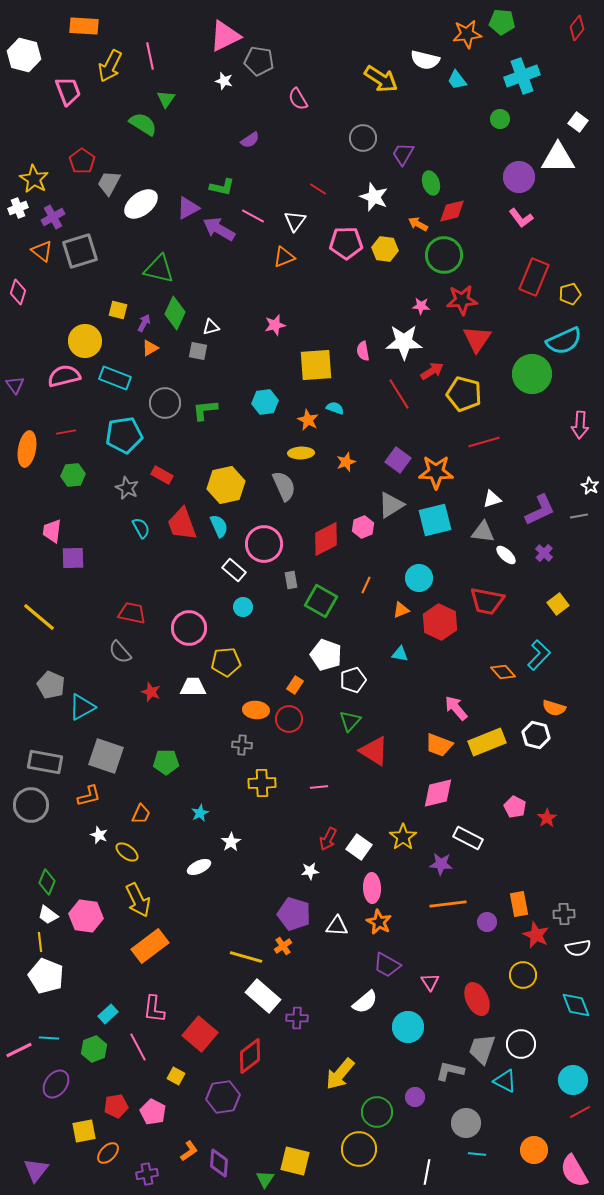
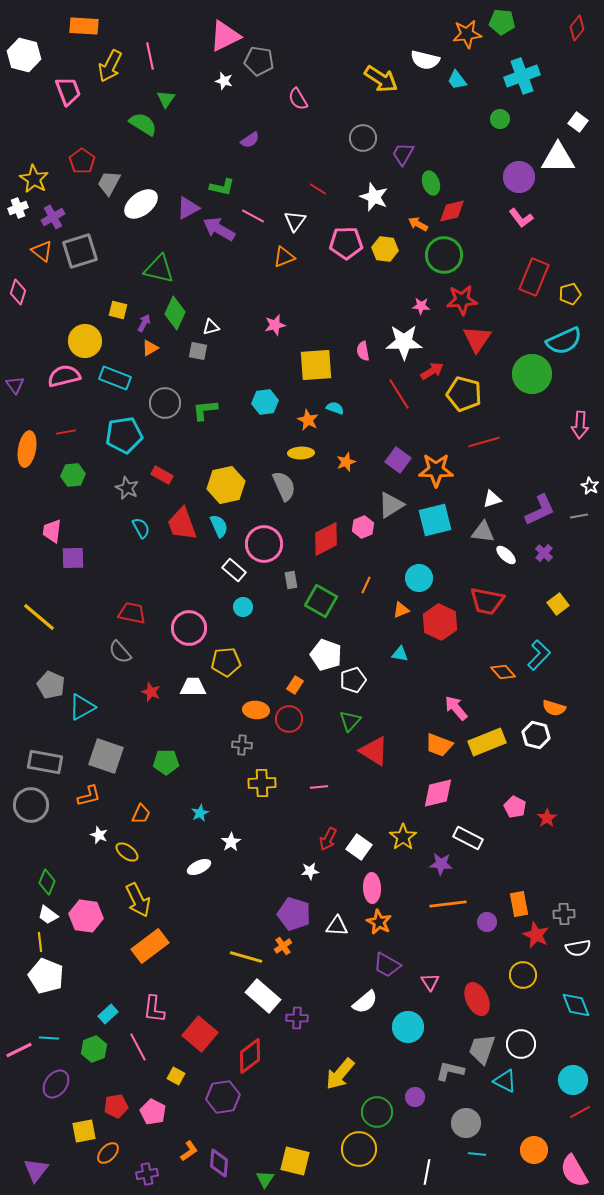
orange star at (436, 472): moved 2 px up
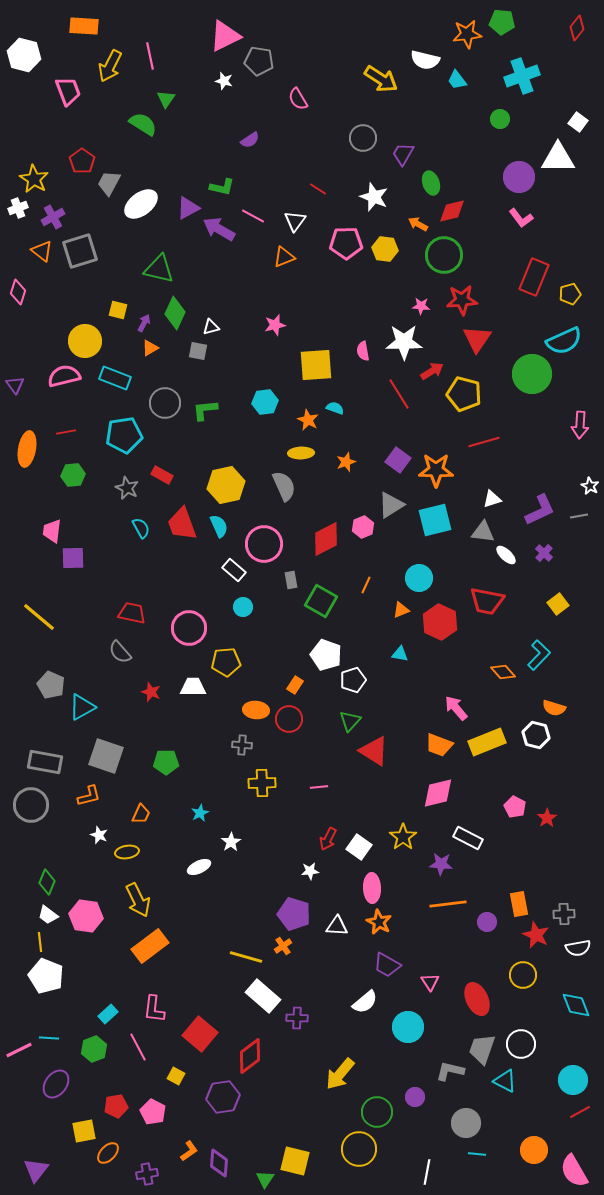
yellow ellipse at (127, 852): rotated 45 degrees counterclockwise
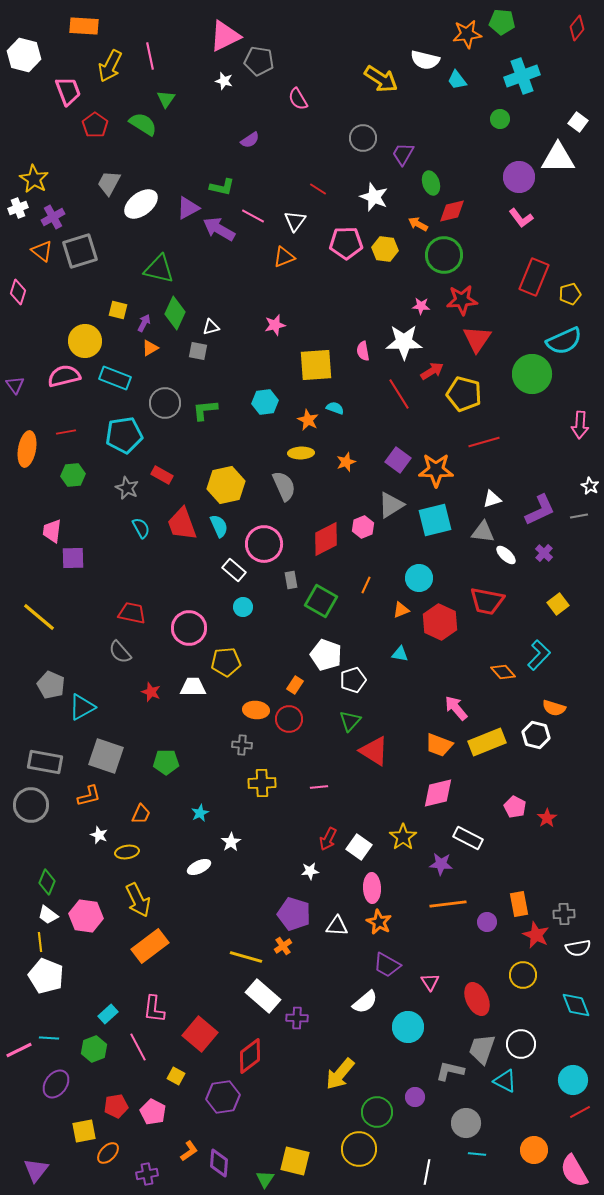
red pentagon at (82, 161): moved 13 px right, 36 px up
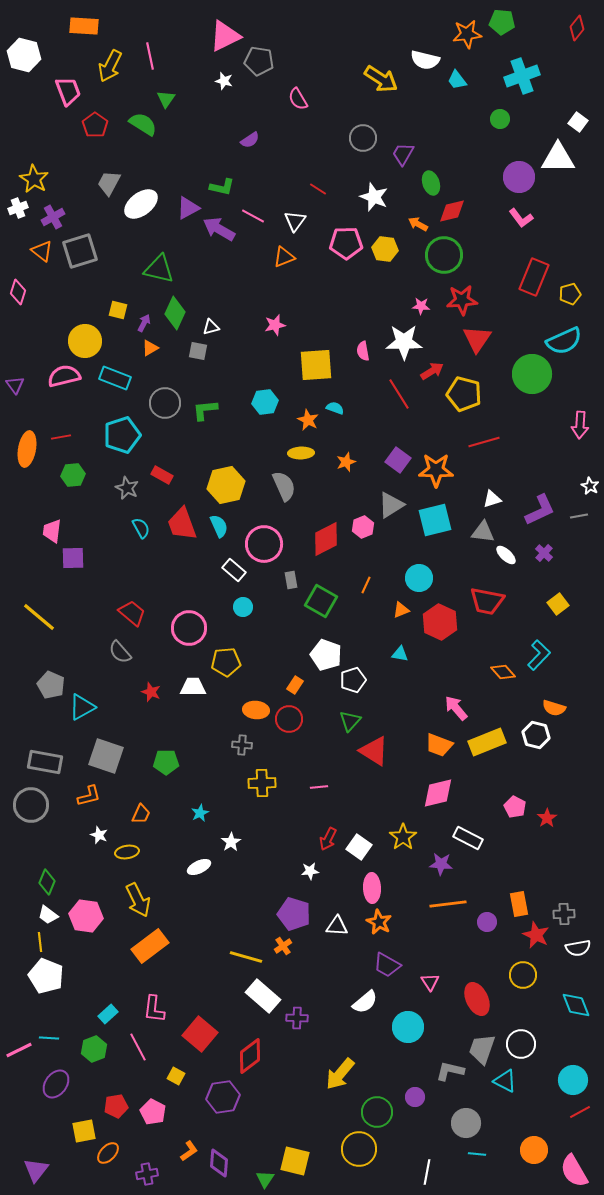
red line at (66, 432): moved 5 px left, 5 px down
cyan pentagon at (124, 435): moved 2 px left; rotated 9 degrees counterclockwise
red trapezoid at (132, 613): rotated 28 degrees clockwise
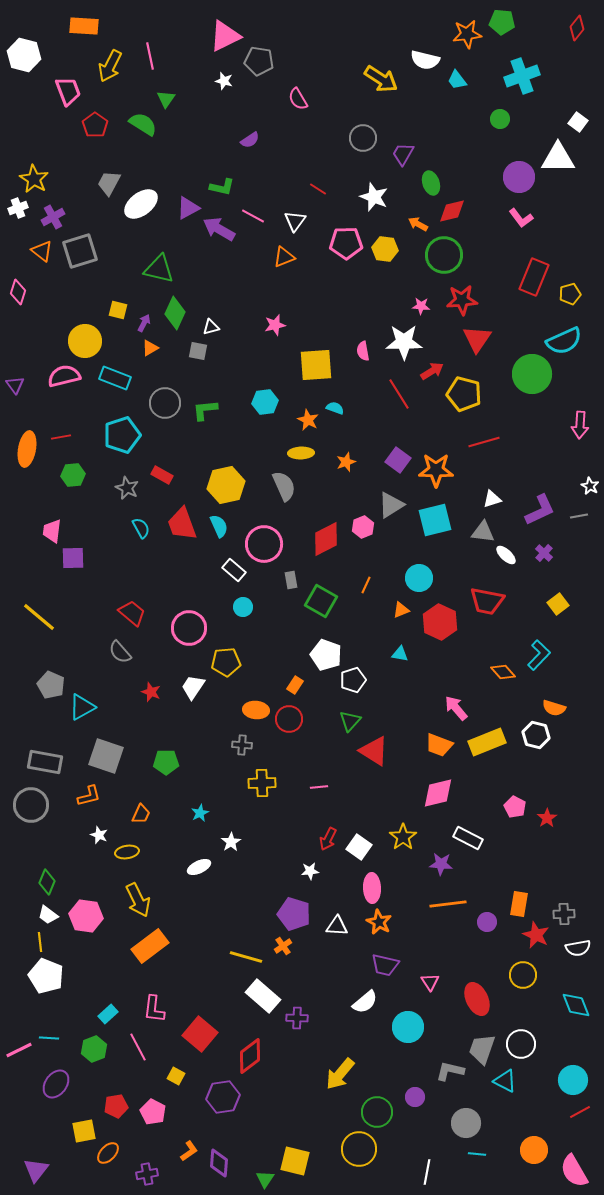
white trapezoid at (193, 687): rotated 56 degrees counterclockwise
orange rectangle at (519, 904): rotated 20 degrees clockwise
purple trapezoid at (387, 965): moved 2 px left; rotated 16 degrees counterclockwise
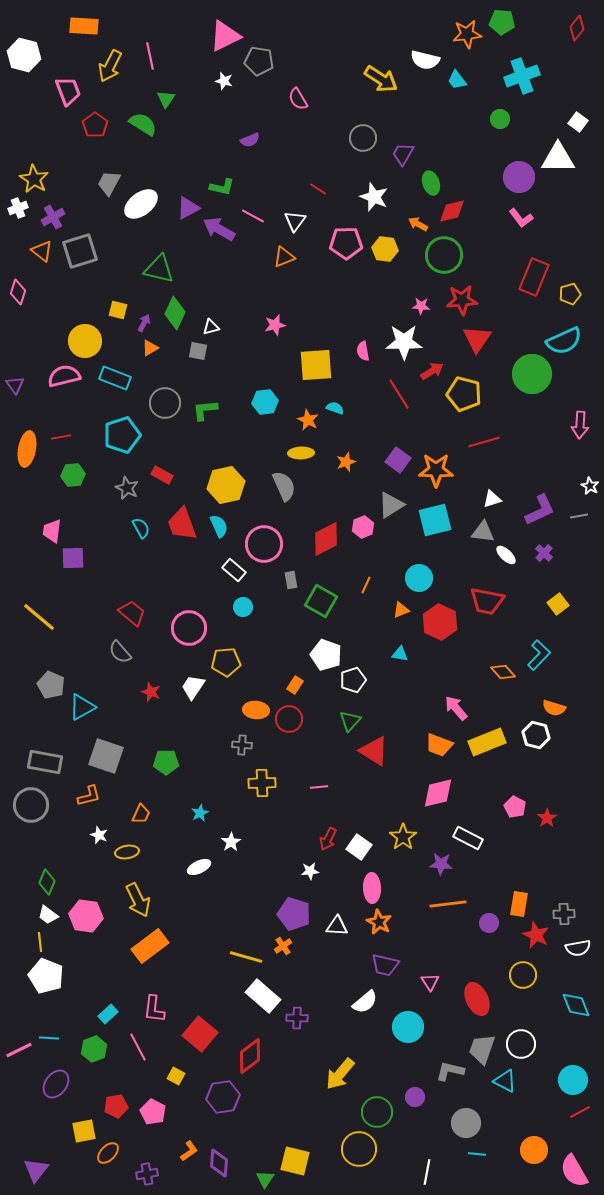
purple semicircle at (250, 140): rotated 12 degrees clockwise
purple circle at (487, 922): moved 2 px right, 1 px down
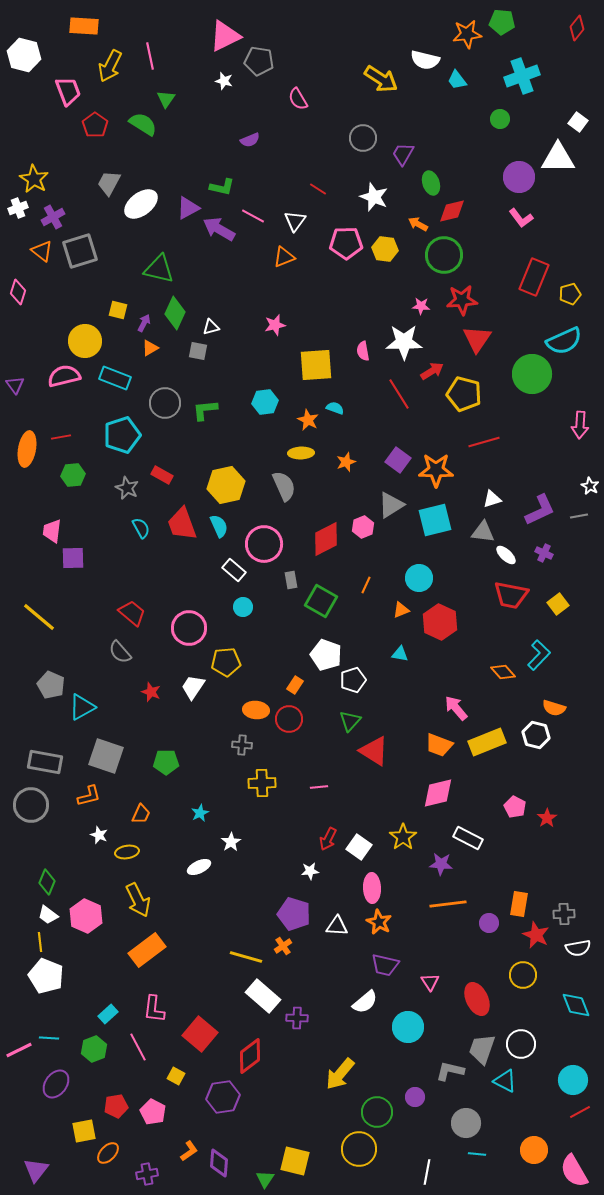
purple cross at (544, 553): rotated 18 degrees counterclockwise
red trapezoid at (487, 601): moved 24 px right, 6 px up
pink hexagon at (86, 916): rotated 16 degrees clockwise
orange rectangle at (150, 946): moved 3 px left, 4 px down
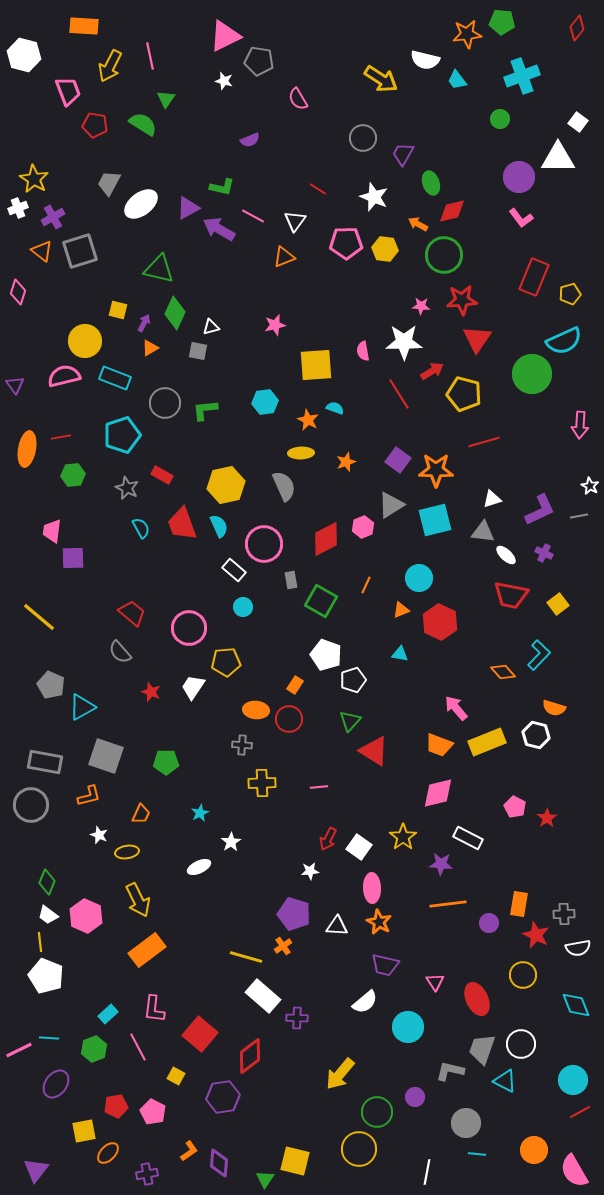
red pentagon at (95, 125): rotated 25 degrees counterclockwise
pink triangle at (430, 982): moved 5 px right
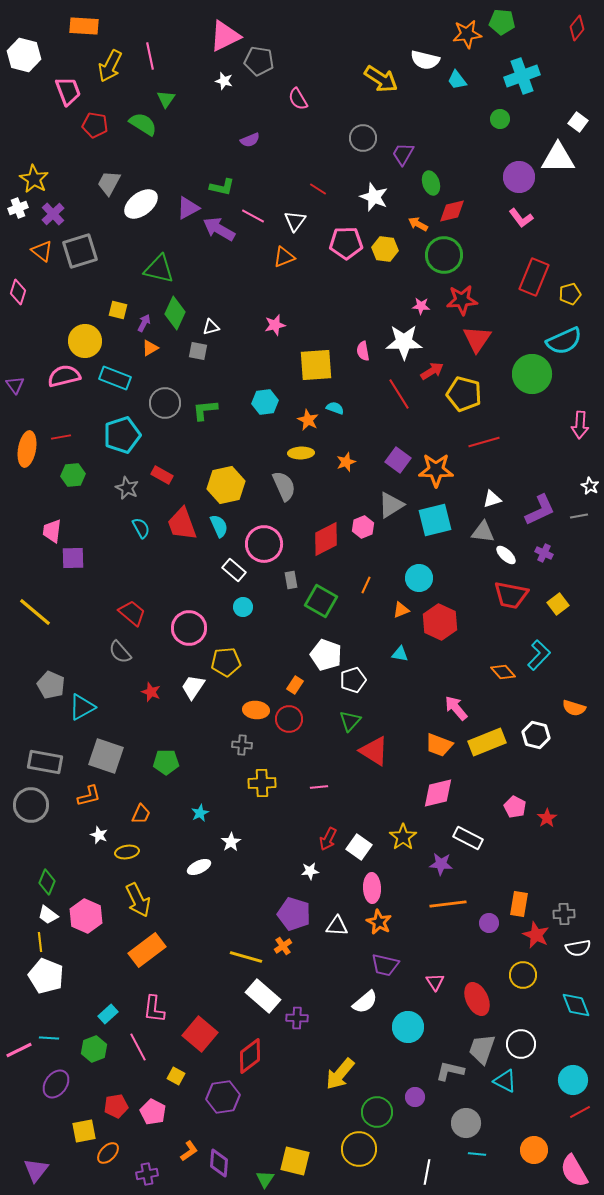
purple cross at (53, 217): moved 3 px up; rotated 15 degrees counterclockwise
yellow line at (39, 617): moved 4 px left, 5 px up
orange semicircle at (554, 708): moved 20 px right
